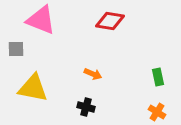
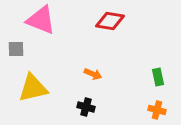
yellow triangle: rotated 24 degrees counterclockwise
orange cross: moved 2 px up; rotated 18 degrees counterclockwise
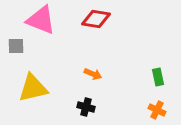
red diamond: moved 14 px left, 2 px up
gray square: moved 3 px up
orange cross: rotated 12 degrees clockwise
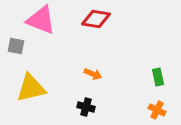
gray square: rotated 12 degrees clockwise
yellow triangle: moved 2 px left
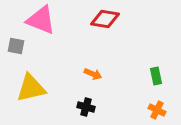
red diamond: moved 9 px right
green rectangle: moved 2 px left, 1 px up
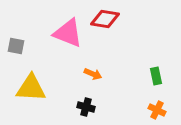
pink triangle: moved 27 px right, 13 px down
yellow triangle: rotated 16 degrees clockwise
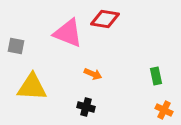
yellow triangle: moved 1 px right, 1 px up
orange cross: moved 7 px right
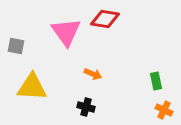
pink triangle: moved 2 px left, 1 px up; rotated 32 degrees clockwise
green rectangle: moved 5 px down
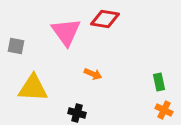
green rectangle: moved 3 px right, 1 px down
yellow triangle: moved 1 px right, 1 px down
black cross: moved 9 px left, 6 px down
